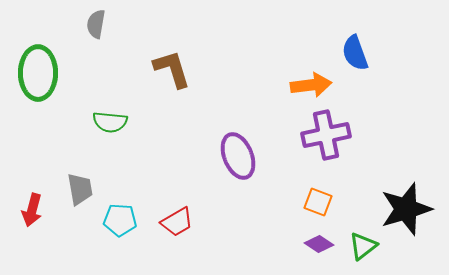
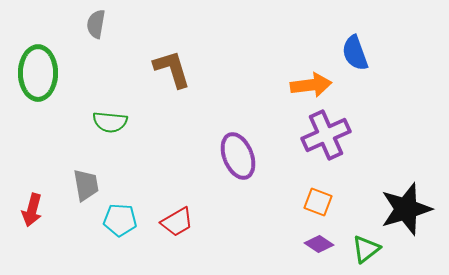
purple cross: rotated 12 degrees counterclockwise
gray trapezoid: moved 6 px right, 4 px up
green triangle: moved 3 px right, 3 px down
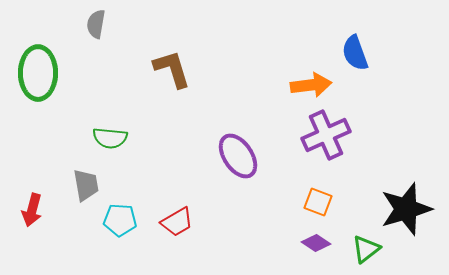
green semicircle: moved 16 px down
purple ellipse: rotated 12 degrees counterclockwise
purple diamond: moved 3 px left, 1 px up
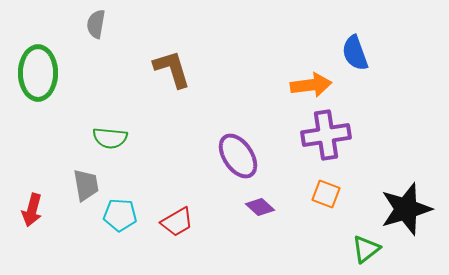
purple cross: rotated 15 degrees clockwise
orange square: moved 8 px right, 8 px up
cyan pentagon: moved 5 px up
purple diamond: moved 56 px left, 36 px up; rotated 8 degrees clockwise
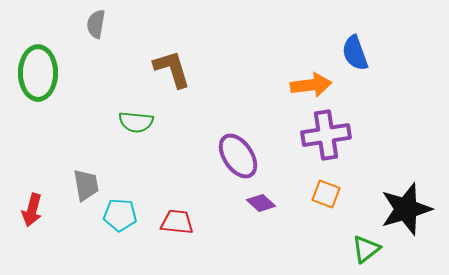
green semicircle: moved 26 px right, 16 px up
purple diamond: moved 1 px right, 4 px up
red trapezoid: rotated 144 degrees counterclockwise
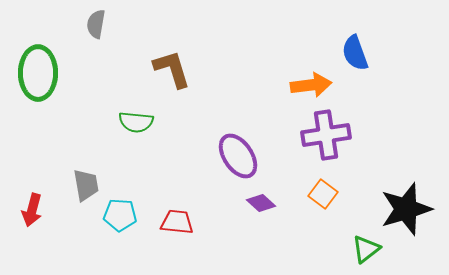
orange square: moved 3 px left; rotated 16 degrees clockwise
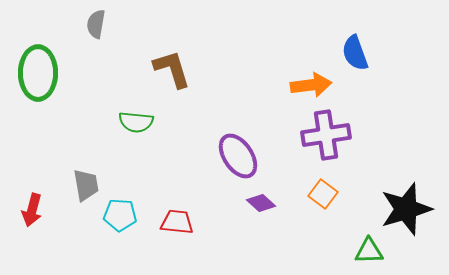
green triangle: moved 3 px right, 2 px down; rotated 36 degrees clockwise
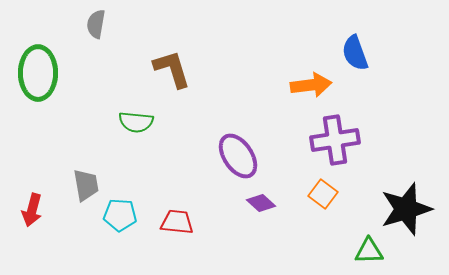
purple cross: moved 9 px right, 5 px down
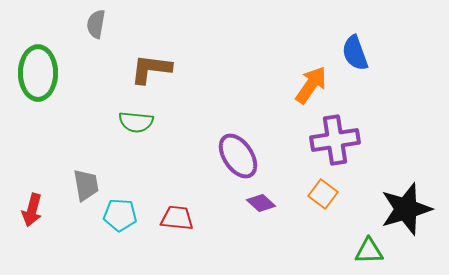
brown L-shape: moved 21 px left; rotated 66 degrees counterclockwise
orange arrow: rotated 48 degrees counterclockwise
red trapezoid: moved 4 px up
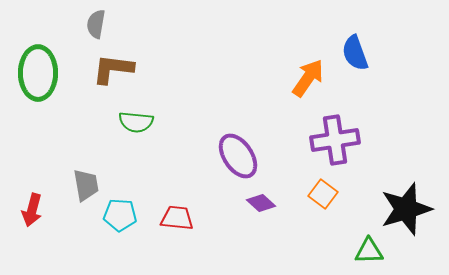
brown L-shape: moved 38 px left
orange arrow: moved 3 px left, 7 px up
